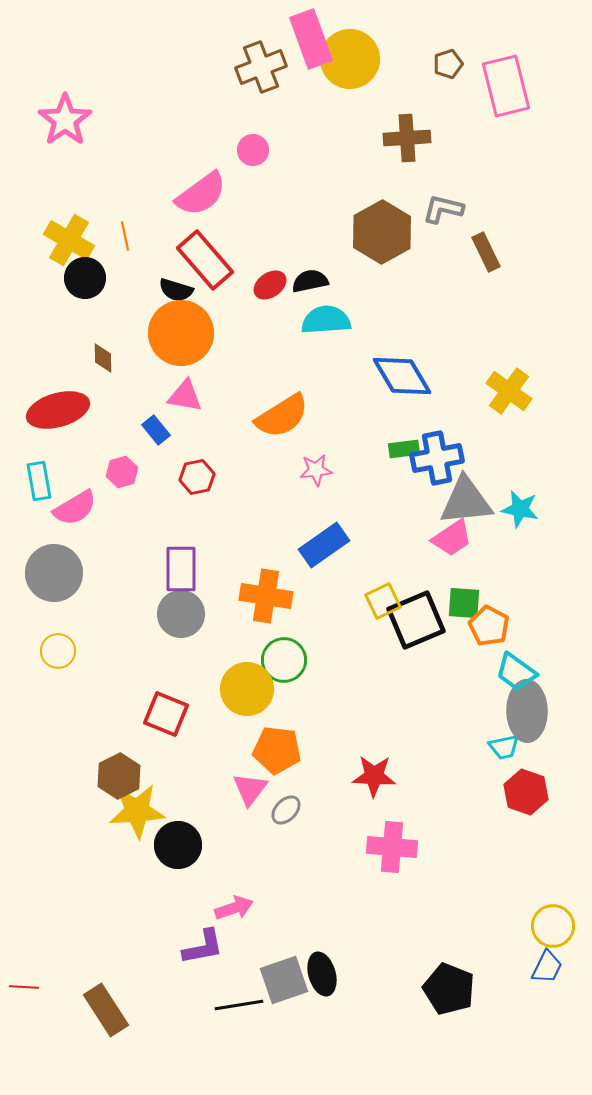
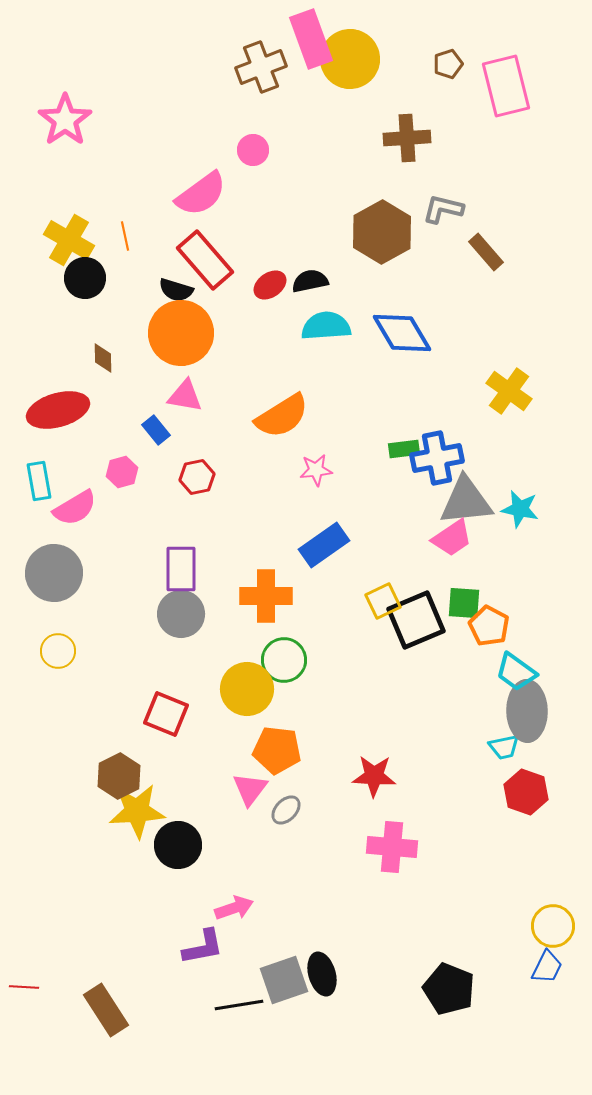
brown rectangle at (486, 252): rotated 15 degrees counterclockwise
cyan semicircle at (326, 320): moved 6 px down
blue diamond at (402, 376): moved 43 px up
orange cross at (266, 596): rotated 9 degrees counterclockwise
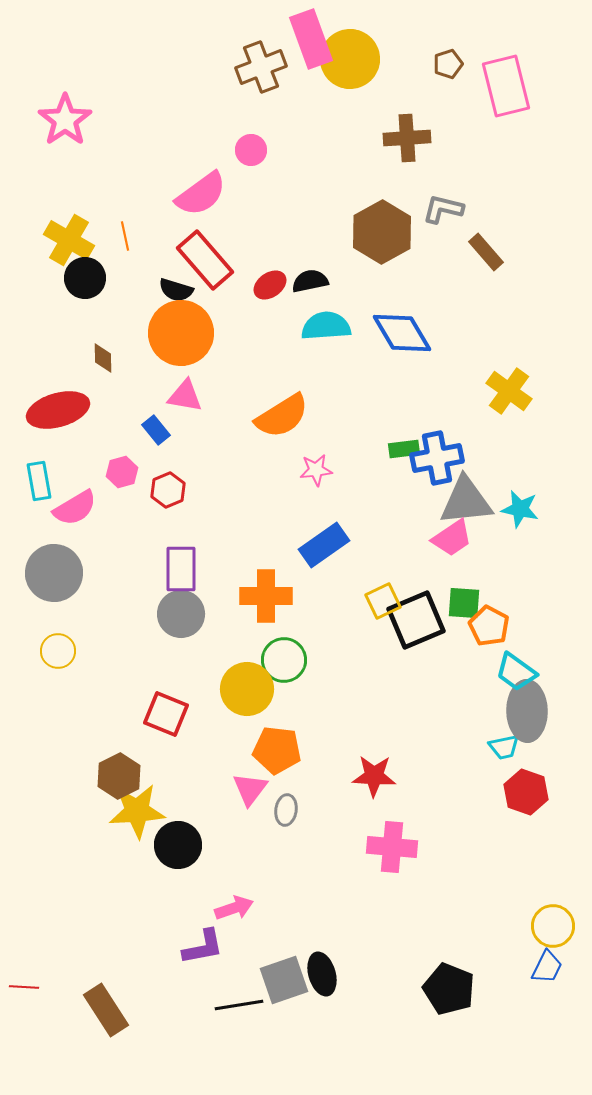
pink circle at (253, 150): moved 2 px left
red hexagon at (197, 477): moved 29 px left, 13 px down; rotated 12 degrees counterclockwise
gray ellipse at (286, 810): rotated 36 degrees counterclockwise
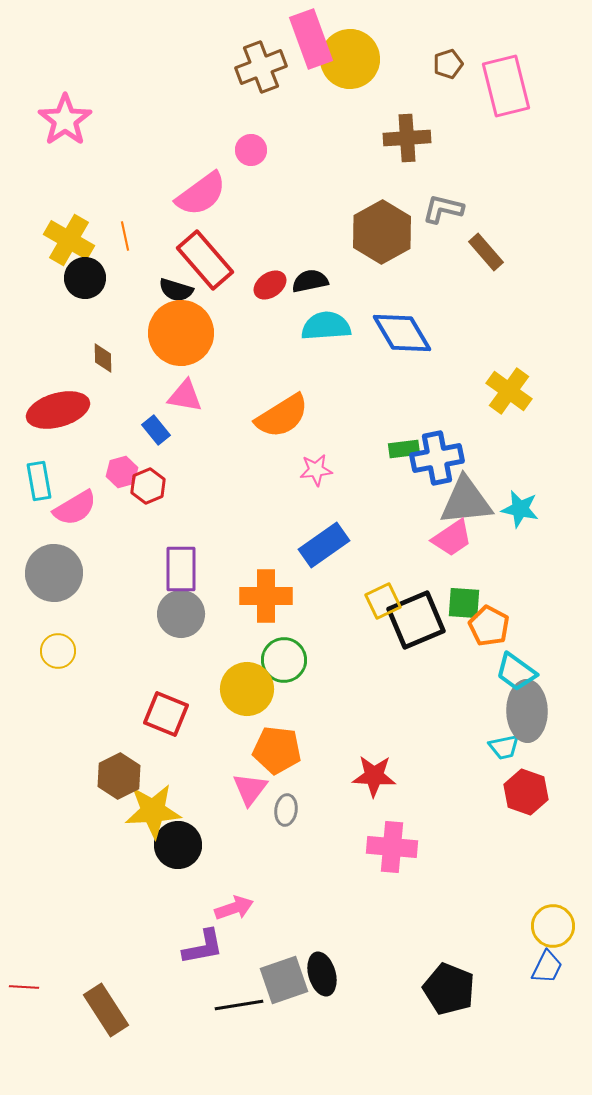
red hexagon at (168, 490): moved 20 px left, 4 px up
yellow star at (137, 811): moved 16 px right
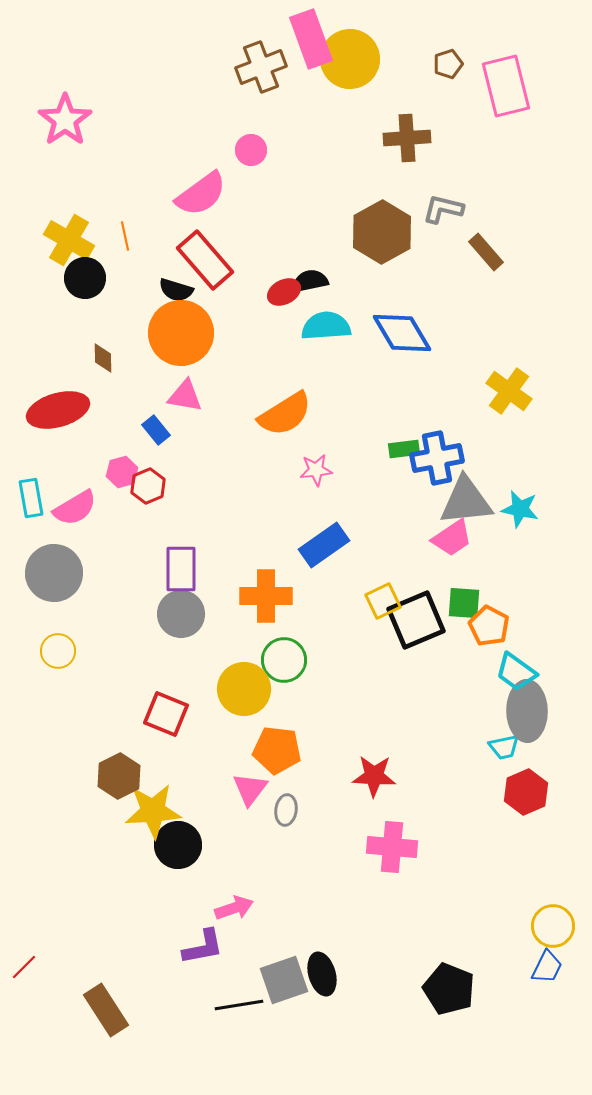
red ellipse at (270, 285): moved 14 px right, 7 px down; rotated 8 degrees clockwise
orange semicircle at (282, 416): moved 3 px right, 2 px up
cyan rectangle at (39, 481): moved 8 px left, 17 px down
yellow circle at (247, 689): moved 3 px left
red hexagon at (526, 792): rotated 18 degrees clockwise
red line at (24, 987): moved 20 px up; rotated 48 degrees counterclockwise
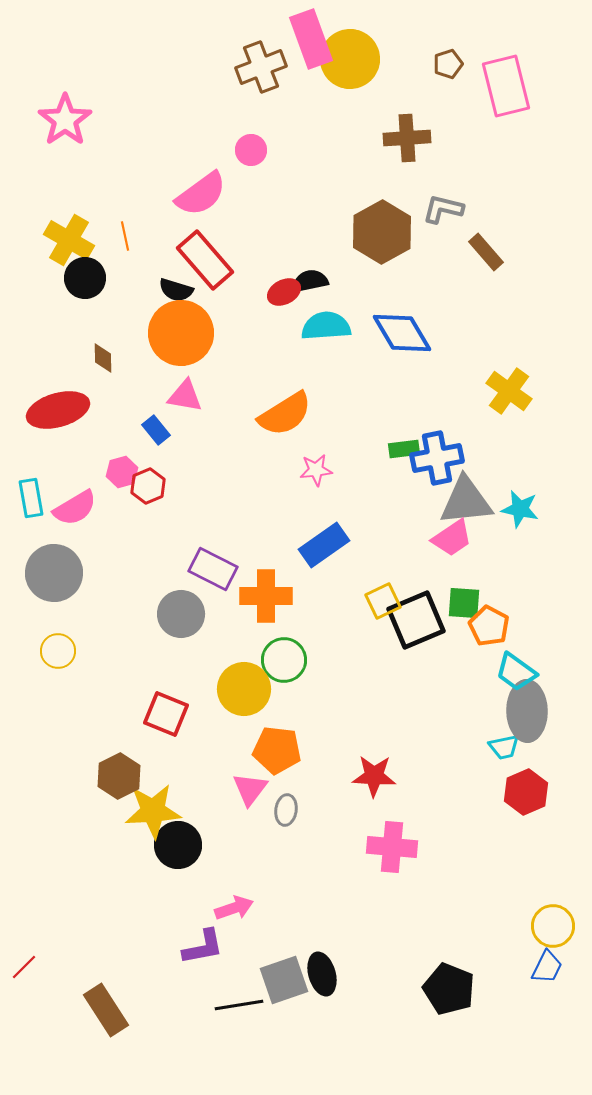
purple rectangle at (181, 569): moved 32 px right; rotated 63 degrees counterclockwise
